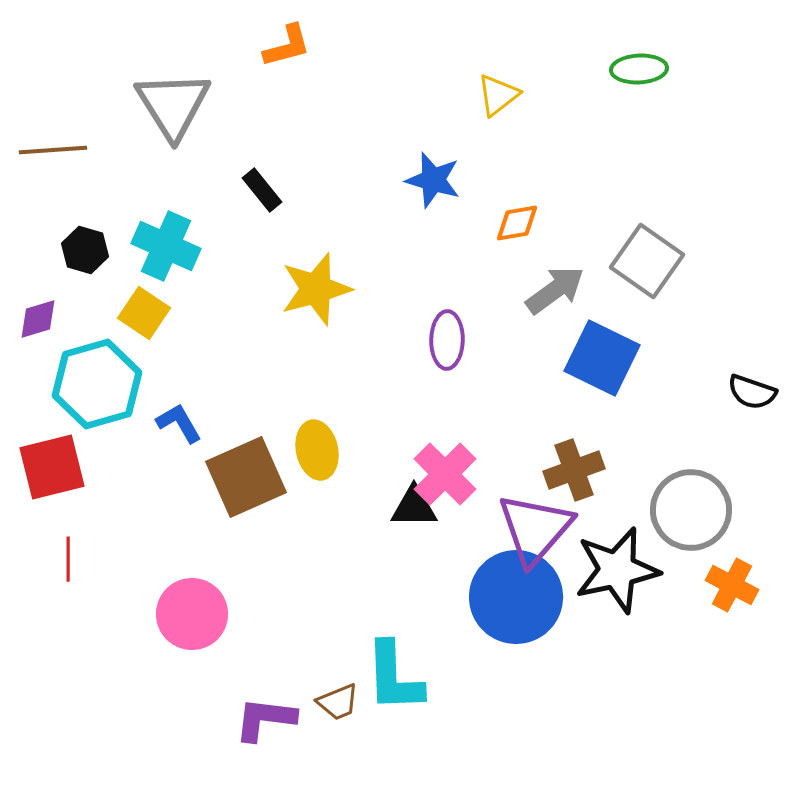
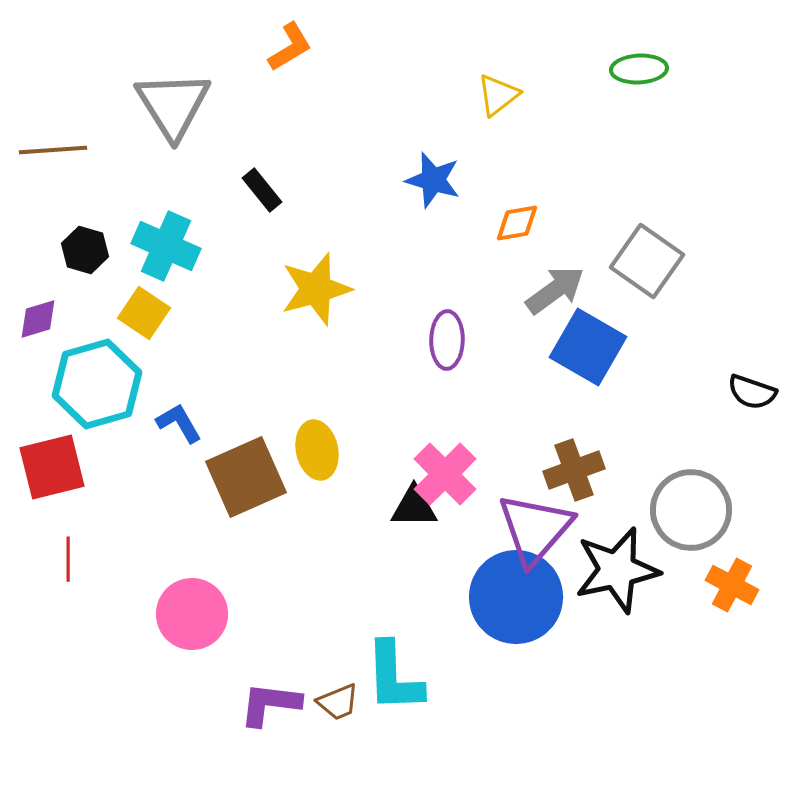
orange L-shape: moved 3 px right, 1 px down; rotated 16 degrees counterclockwise
blue square: moved 14 px left, 11 px up; rotated 4 degrees clockwise
purple L-shape: moved 5 px right, 15 px up
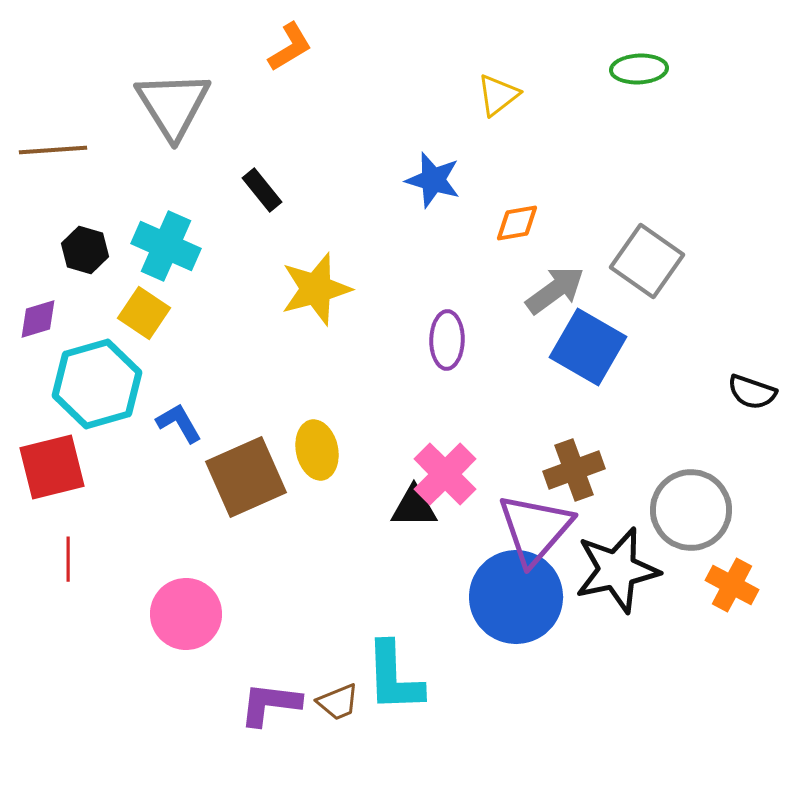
pink circle: moved 6 px left
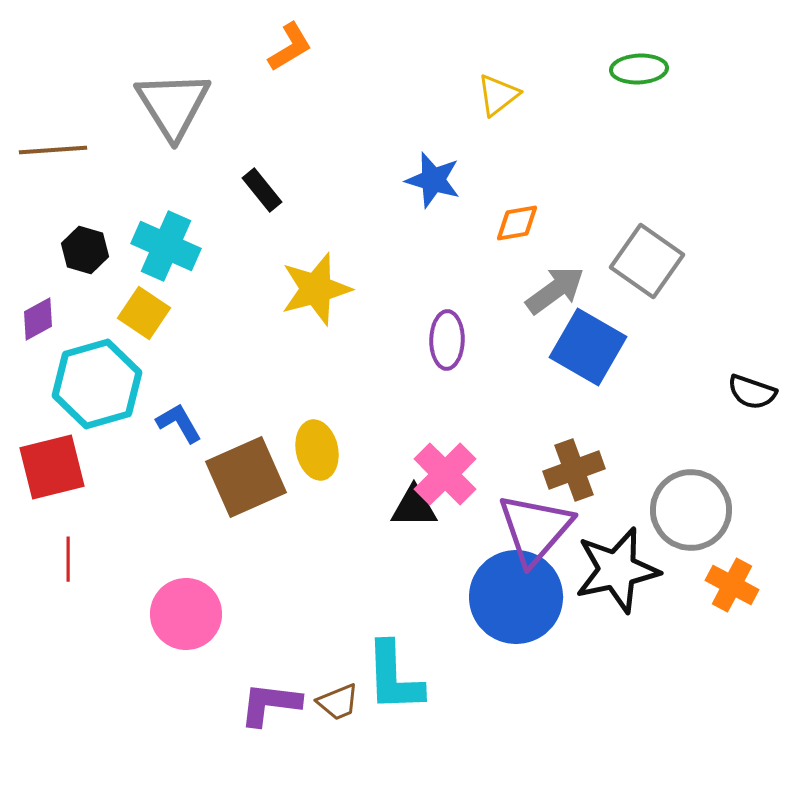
purple diamond: rotated 12 degrees counterclockwise
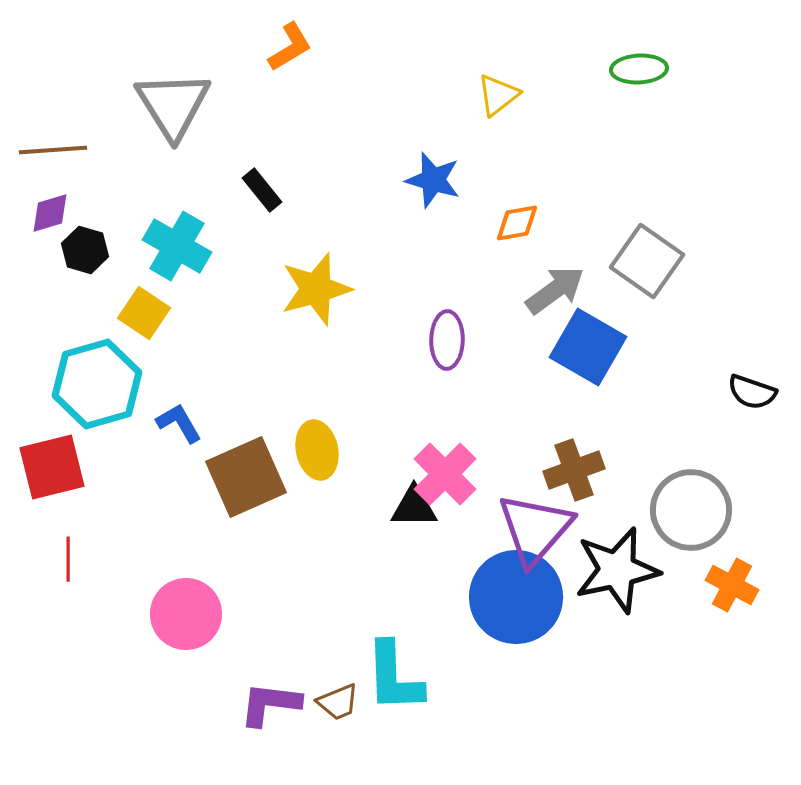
cyan cross: moved 11 px right; rotated 6 degrees clockwise
purple diamond: moved 12 px right, 106 px up; rotated 12 degrees clockwise
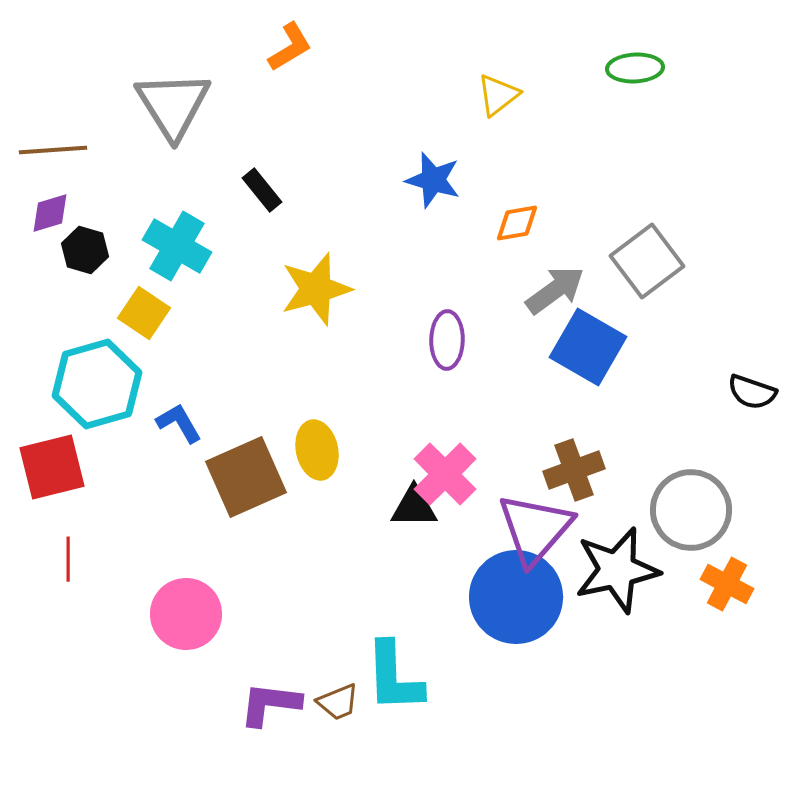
green ellipse: moved 4 px left, 1 px up
gray square: rotated 18 degrees clockwise
orange cross: moved 5 px left, 1 px up
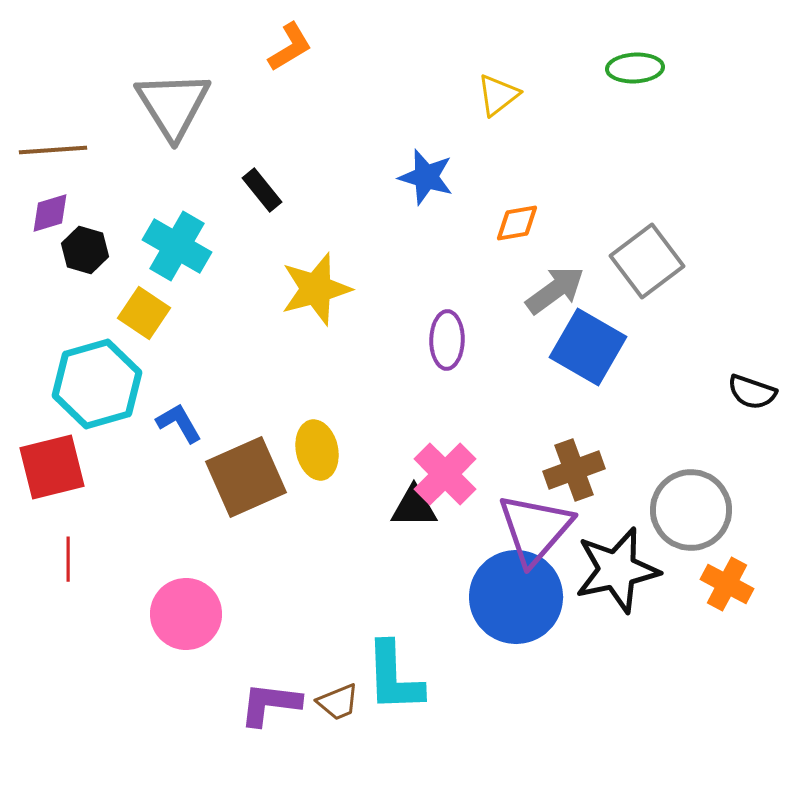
blue star: moved 7 px left, 3 px up
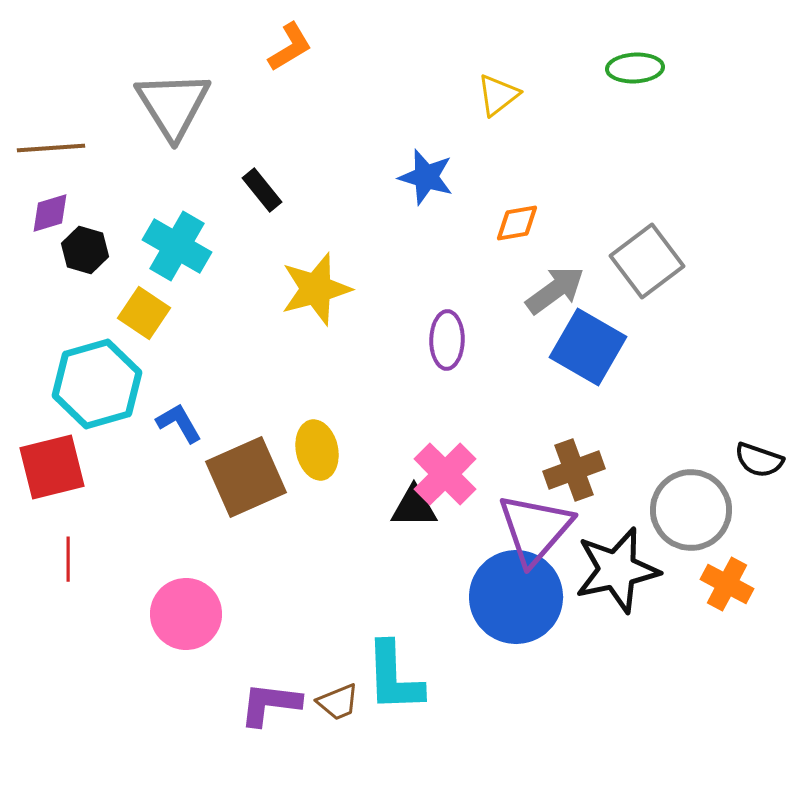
brown line: moved 2 px left, 2 px up
black semicircle: moved 7 px right, 68 px down
